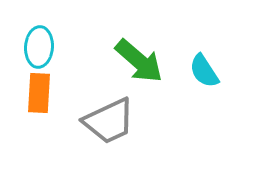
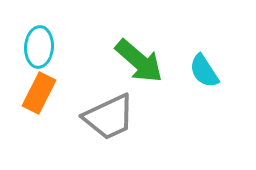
orange rectangle: rotated 24 degrees clockwise
gray trapezoid: moved 4 px up
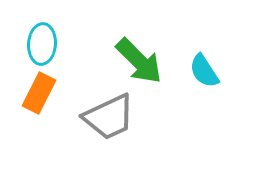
cyan ellipse: moved 3 px right, 3 px up
green arrow: rotated 4 degrees clockwise
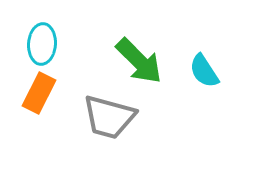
gray trapezoid: rotated 40 degrees clockwise
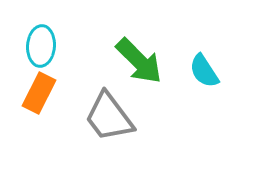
cyan ellipse: moved 1 px left, 2 px down
gray trapezoid: rotated 38 degrees clockwise
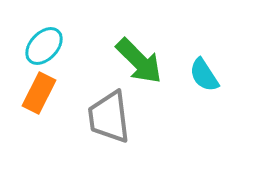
cyan ellipse: moved 3 px right; rotated 39 degrees clockwise
cyan semicircle: moved 4 px down
gray trapezoid: rotated 30 degrees clockwise
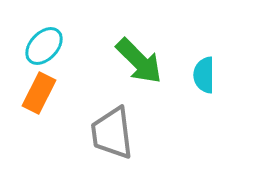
cyan semicircle: rotated 33 degrees clockwise
gray trapezoid: moved 3 px right, 16 px down
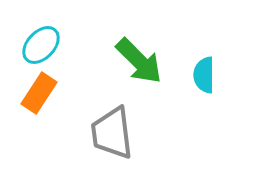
cyan ellipse: moved 3 px left, 1 px up
orange rectangle: rotated 6 degrees clockwise
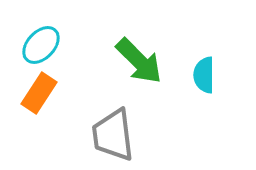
gray trapezoid: moved 1 px right, 2 px down
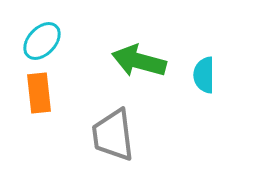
cyan ellipse: moved 1 px right, 4 px up
green arrow: rotated 150 degrees clockwise
orange rectangle: rotated 39 degrees counterclockwise
